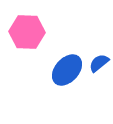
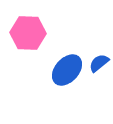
pink hexagon: moved 1 px right, 1 px down
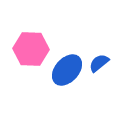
pink hexagon: moved 3 px right, 16 px down
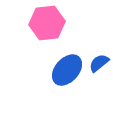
pink hexagon: moved 16 px right, 26 px up; rotated 8 degrees counterclockwise
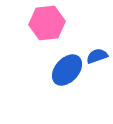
blue semicircle: moved 2 px left, 7 px up; rotated 20 degrees clockwise
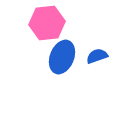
blue ellipse: moved 5 px left, 13 px up; rotated 20 degrees counterclockwise
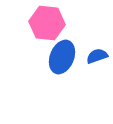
pink hexagon: rotated 12 degrees clockwise
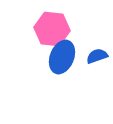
pink hexagon: moved 5 px right, 6 px down
